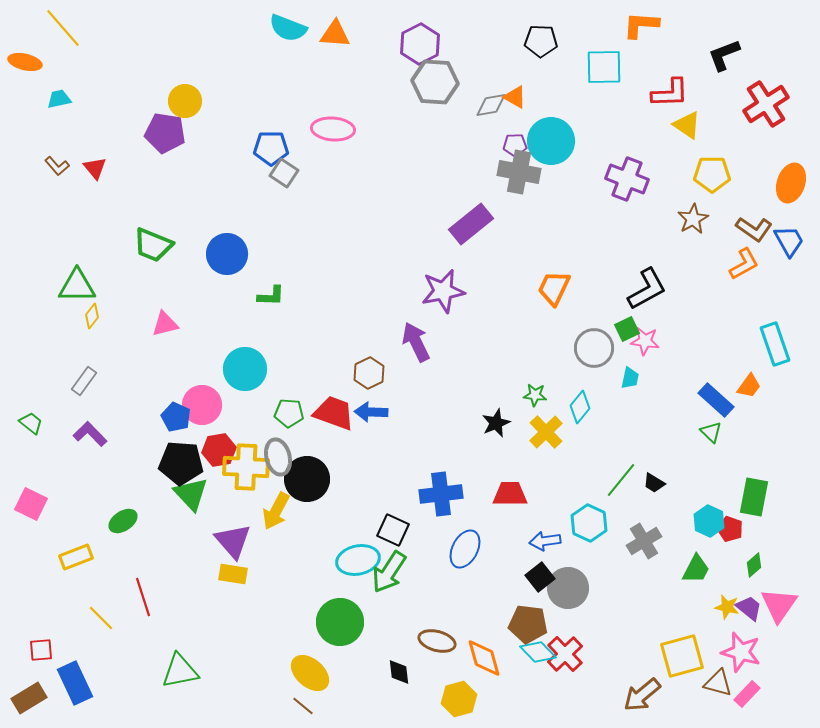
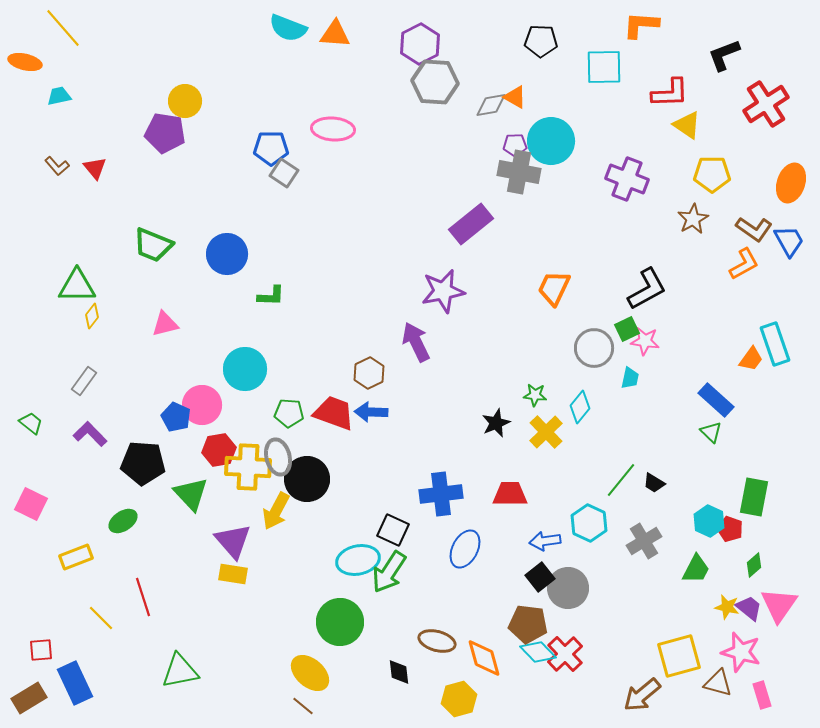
cyan trapezoid at (59, 99): moved 3 px up
orange trapezoid at (749, 386): moved 2 px right, 27 px up
black pentagon at (181, 463): moved 38 px left
yellow cross at (246, 467): moved 2 px right
yellow square at (682, 656): moved 3 px left
pink rectangle at (747, 694): moved 15 px right, 1 px down; rotated 60 degrees counterclockwise
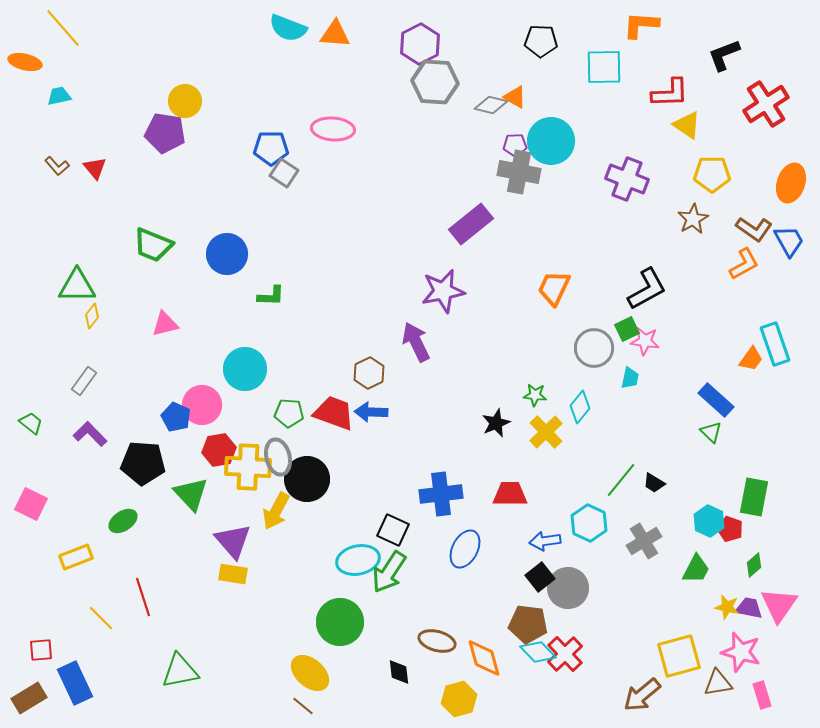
gray diamond at (491, 105): rotated 24 degrees clockwise
purple trapezoid at (749, 608): rotated 28 degrees counterclockwise
brown triangle at (718, 683): rotated 24 degrees counterclockwise
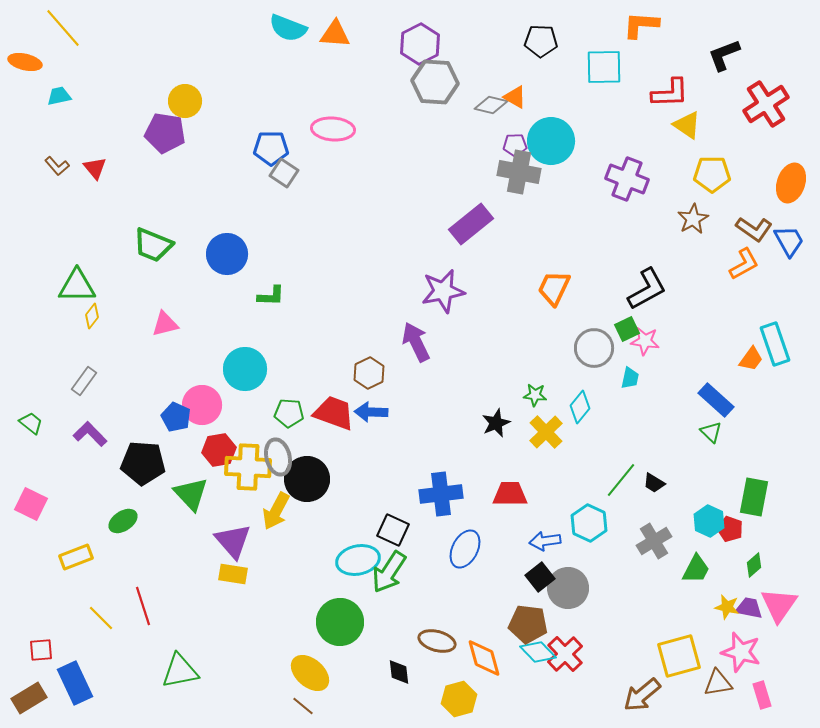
gray cross at (644, 541): moved 10 px right
red line at (143, 597): moved 9 px down
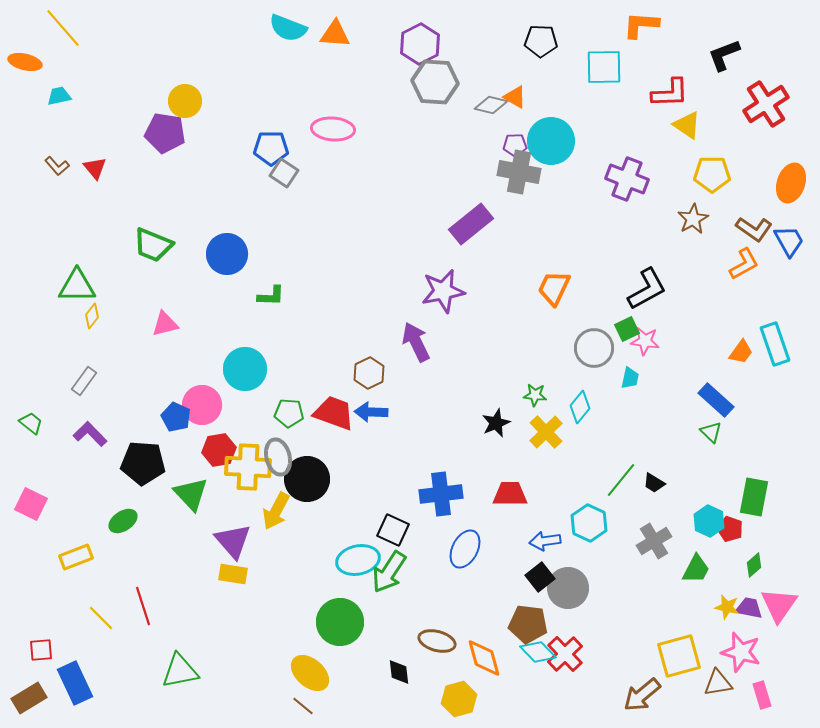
orange trapezoid at (751, 359): moved 10 px left, 7 px up
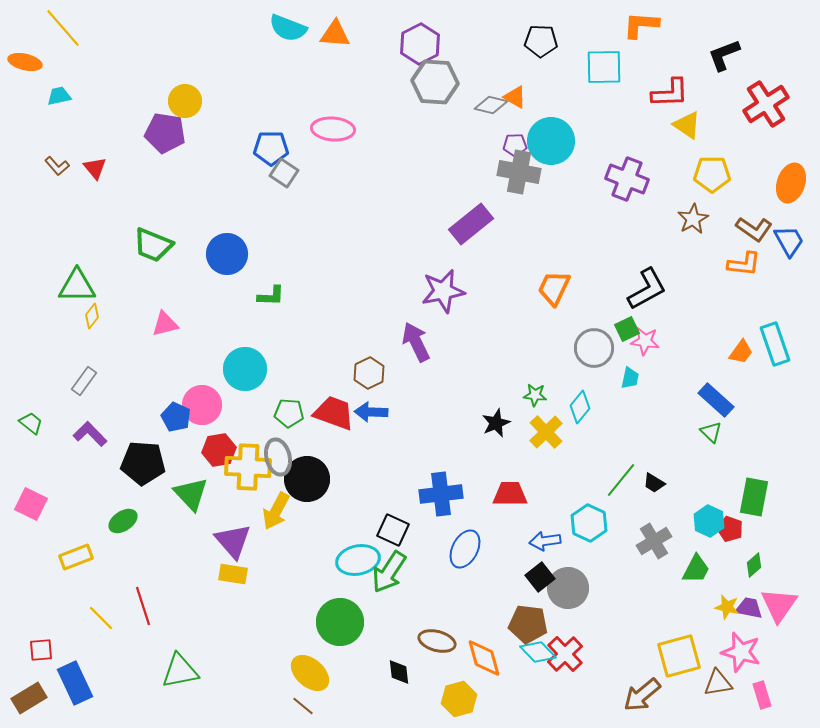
orange L-shape at (744, 264): rotated 36 degrees clockwise
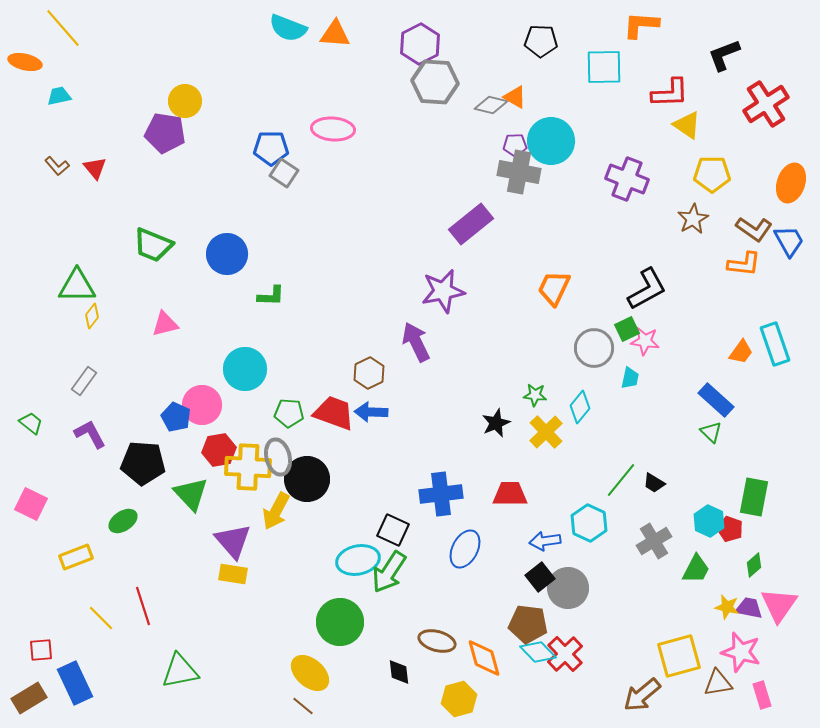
purple L-shape at (90, 434): rotated 16 degrees clockwise
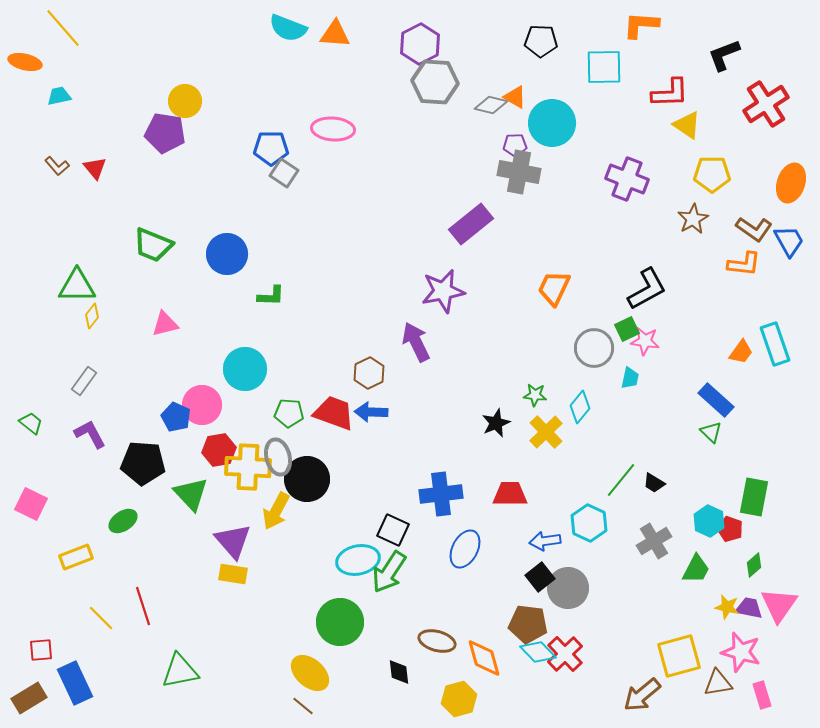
cyan circle at (551, 141): moved 1 px right, 18 px up
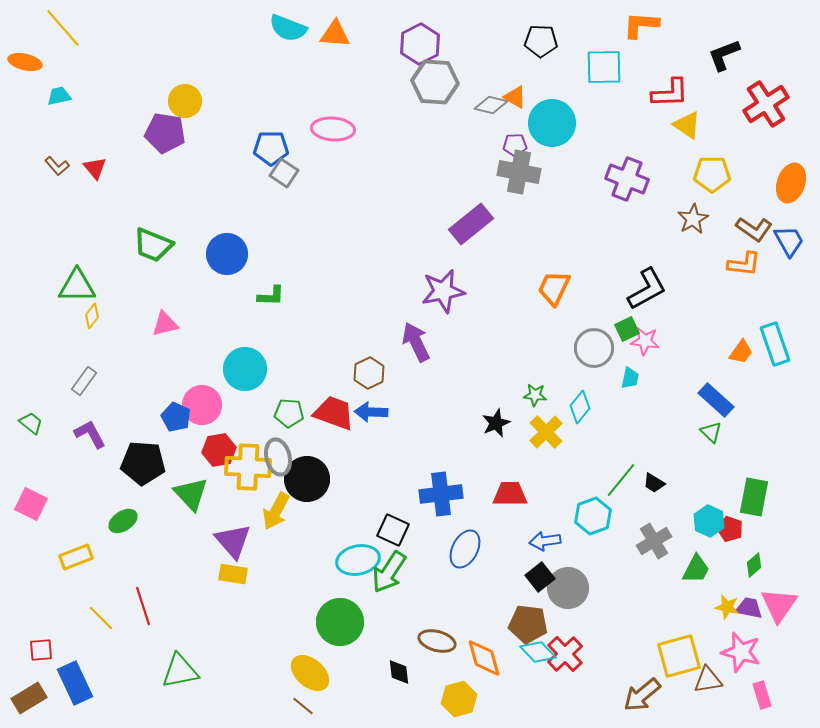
cyan hexagon at (589, 523): moved 4 px right, 7 px up; rotated 15 degrees clockwise
brown triangle at (718, 683): moved 10 px left, 3 px up
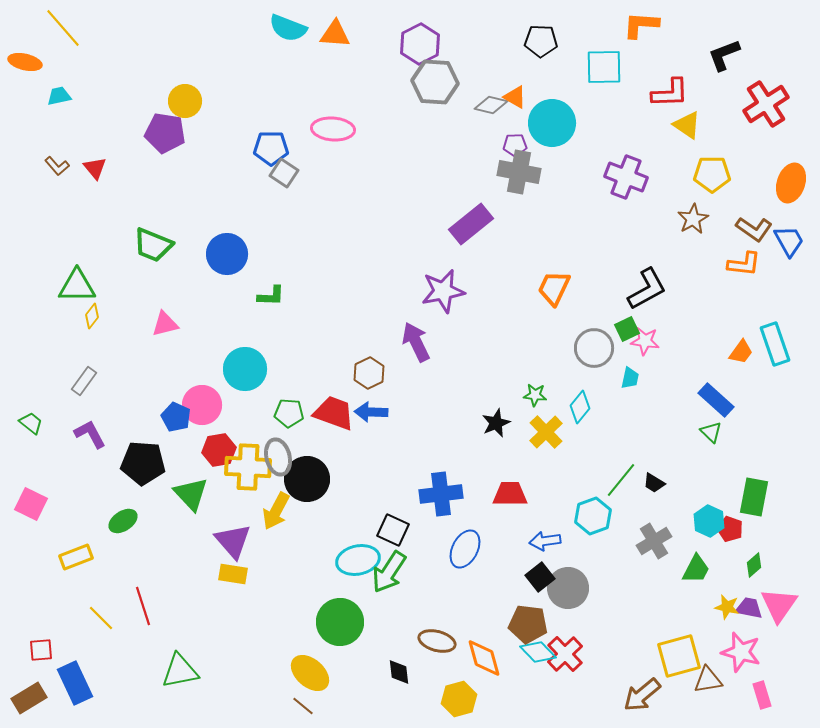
purple cross at (627, 179): moved 1 px left, 2 px up
